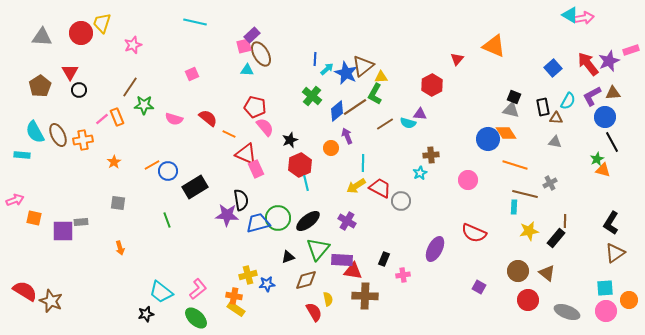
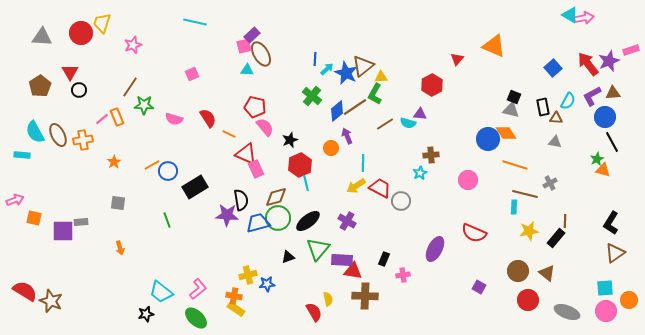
red semicircle at (208, 118): rotated 18 degrees clockwise
brown diamond at (306, 280): moved 30 px left, 83 px up
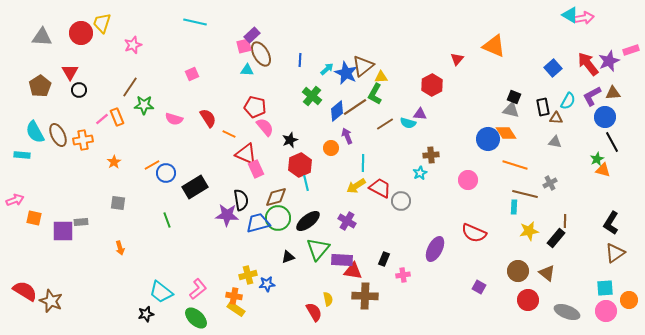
blue line at (315, 59): moved 15 px left, 1 px down
blue circle at (168, 171): moved 2 px left, 2 px down
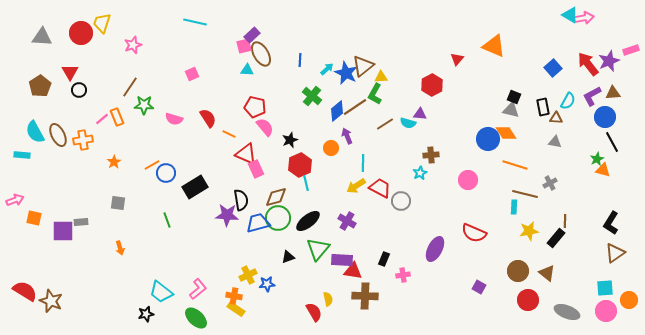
yellow cross at (248, 275): rotated 12 degrees counterclockwise
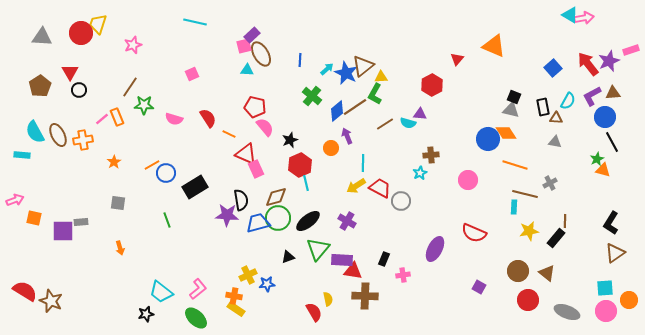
yellow trapezoid at (102, 23): moved 4 px left, 1 px down
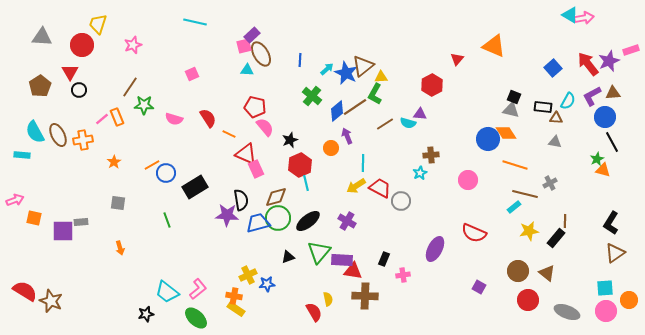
red circle at (81, 33): moved 1 px right, 12 px down
black rectangle at (543, 107): rotated 72 degrees counterclockwise
cyan rectangle at (514, 207): rotated 48 degrees clockwise
green triangle at (318, 249): moved 1 px right, 3 px down
cyan trapezoid at (161, 292): moved 6 px right
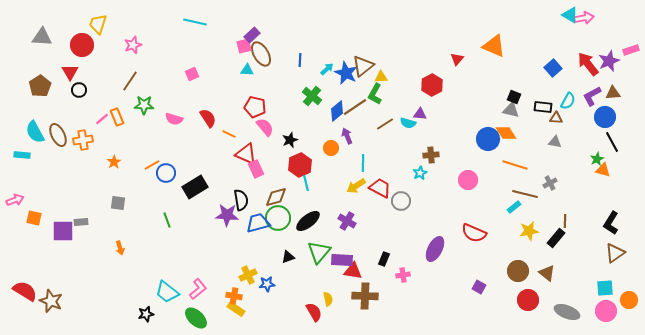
brown line at (130, 87): moved 6 px up
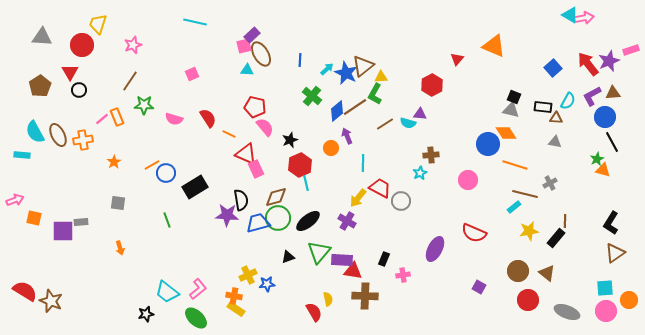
blue circle at (488, 139): moved 5 px down
yellow arrow at (356, 186): moved 2 px right, 12 px down; rotated 18 degrees counterclockwise
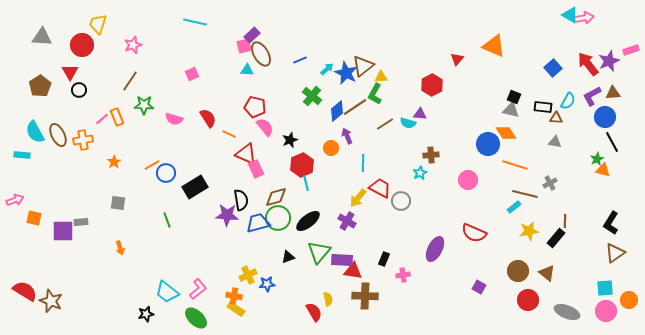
blue line at (300, 60): rotated 64 degrees clockwise
red hexagon at (300, 165): moved 2 px right
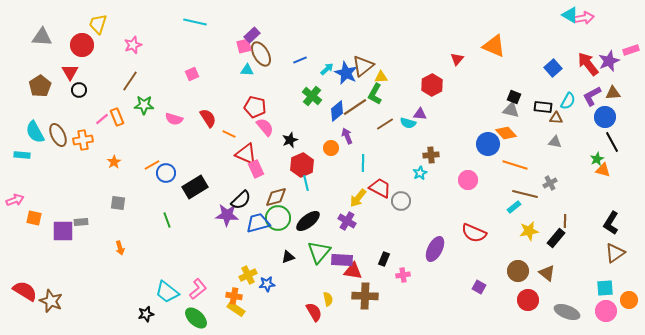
orange diamond at (506, 133): rotated 10 degrees counterclockwise
black semicircle at (241, 200): rotated 55 degrees clockwise
